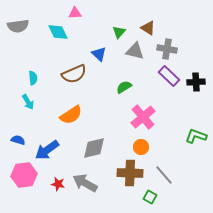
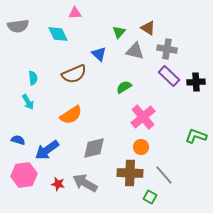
cyan diamond: moved 2 px down
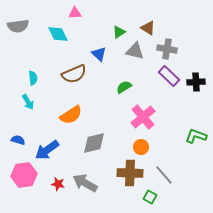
green triangle: rotated 16 degrees clockwise
gray diamond: moved 5 px up
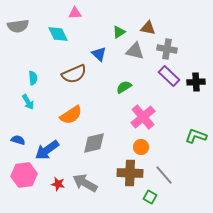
brown triangle: rotated 21 degrees counterclockwise
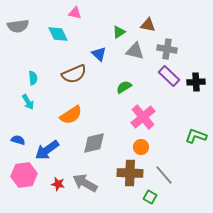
pink triangle: rotated 16 degrees clockwise
brown triangle: moved 3 px up
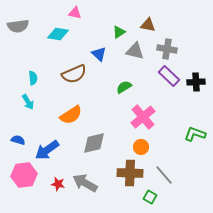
cyan diamond: rotated 55 degrees counterclockwise
green L-shape: moved 1 px left, 2 px up
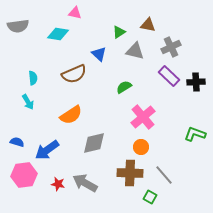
gray cross: moved 4 px right, 2 px up; rotated 36 degrees counterclockwise
blue semicircle: moved 1 px left, 2 px down
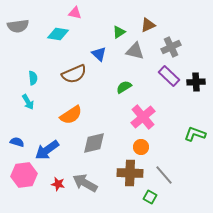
brown triangle: rotated 35 degrees counterclockwise
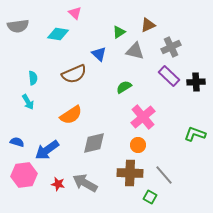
pink triangle: rotated 32 degrees clockwise
orange circle: moved 3 px left, 2 px up
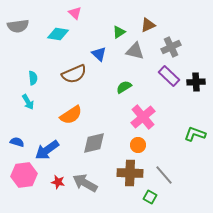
red star: moved 2 px up
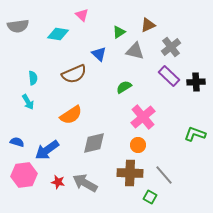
pink triangle: moved 7 px right, 2 px down
gray cross: rotated 12 degrees counterclockwise
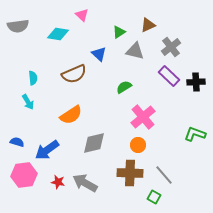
green square: moved 4 px right
